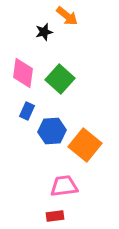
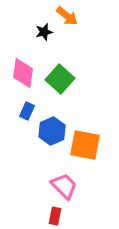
blue hexagon: rotated 20 degrees counterclockwise
orange square: rotated 28 degrees counterclockwise
pink trapezoid: rotated 52 degrees clockwise
red rectangle: rotated 72 degrees counterclockwise
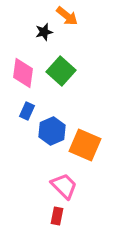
green square: moved 1 px right, 8 px up
orange square: rotated 12 degrees clockwise
red rectangle: moved 2 px right
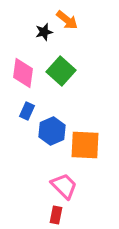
orange arrow: moved 4 px down
orange square: rotated 20 degrees counterclockwise
red rectangle: moved 1 px left, 1 px up
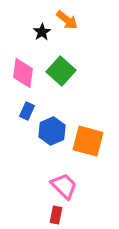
black star: moved 2 px left; rotated 18 degrees counterclockwise
orange square: moved 3 px right, 4 px up; rotated 12 degrees clockwise
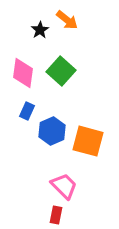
black star: moved 2 px left, 2 px up
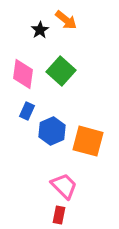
orange arrow: moved 1 px left
pink diamond: moved 1 px down
red rectangle: moved 3 px right
